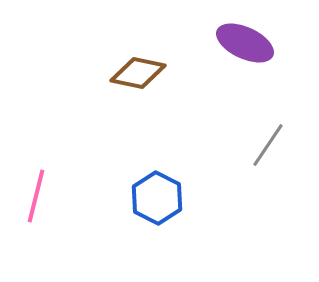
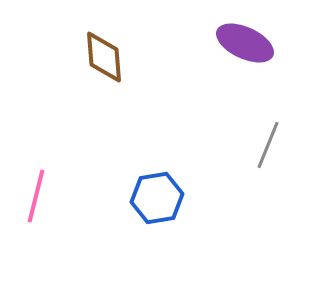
brown diamond: moved 34 px left, 16 px up; rotated 74 degrees clockwise
gray line: rotated 12 degrees counterclockwise
blue hexagon: rotated 24 degrees clockwise
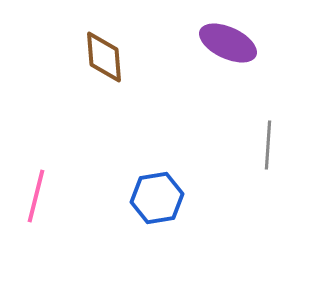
purple ellipse: moved 17 px left
gray line: rotated 18 degrees counterclockwise
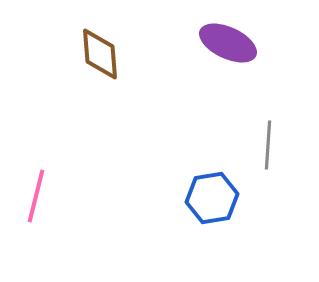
brown diamond: moved 4 px left, 3 px up
blue hexagon: moved 55 px right
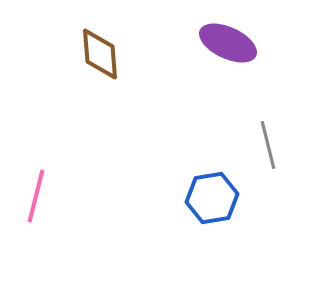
gray line: rotated 18 degrees counterclockwise
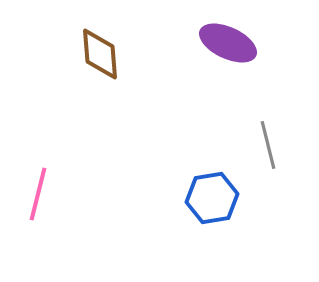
pink line: moved 2 px right, 2 px up
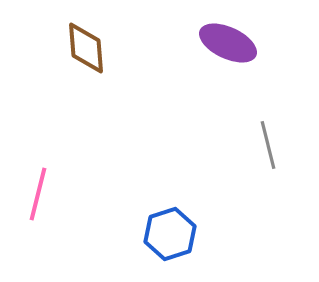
brown diamond: moved 14 px left, 6 px up
blue hexagon: moved 42 px left, 36 px down; rotated 9 degrees counterclockwise
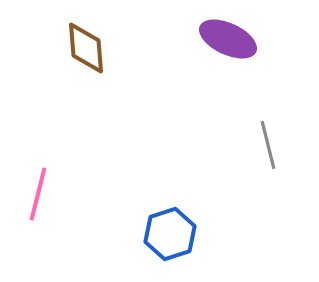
purple ellipse: moved 4 px up
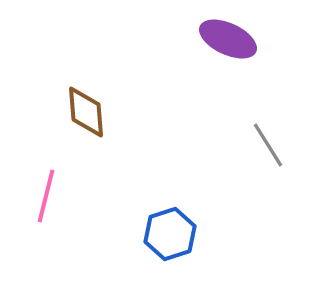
brown diamond: moved 64 px down
gray line: rotated 18 degrees counterclockwise
pink line: moved 8 px right, 2 px down
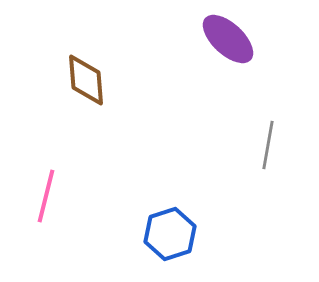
purple ellipse: rotated 18 degrees clockwise
brown diamond: moved 32 px up
gray line: rotated 42 degrees clockwise
